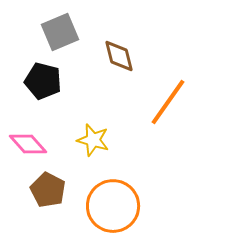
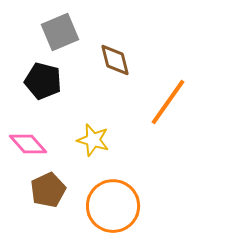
brown diamond: moved 4 px left, 4 px down
brown pentagon: rotated 20 degrees clockwise
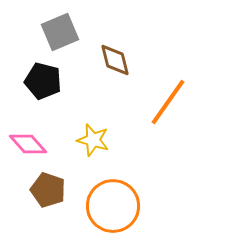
brown pentagon: rotated 28 degrees counterclockwise
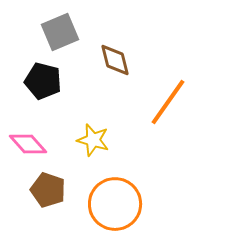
orange circle: moved 2 px right, 2 px up
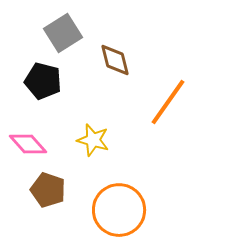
gray square: moved 3 px right, 1 px down; rotated 9 degrees counterclockwise
orange circle: moved 4 px right, 6 px down
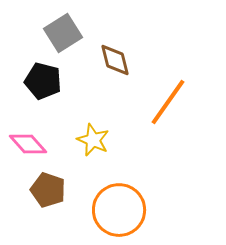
yellow star: rotated 8 degrees clockwise
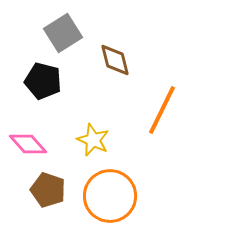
orange line: moved 6 px left, 8 px down; rotated 9 degrees counterclockwise
orange circle: moved 9 px left, 14 px up
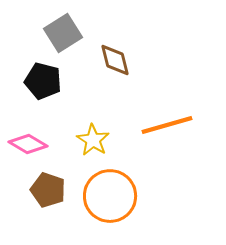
orange line: moved 5 px right, 15 px down; rotated 48 degrees clockwise
yellow star: rotated 8 degrees clockwise
pink diamond: rotated 18 degrees counterclockwise
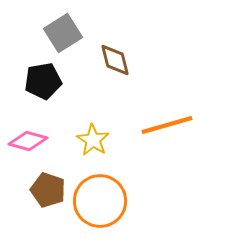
black pentagon: rotated 24 degrees counterclockwise
pink diamond: moved 3 px up; rotated 15 degrees counterclockwise
orange circle: moved 10 px left, 5 px down
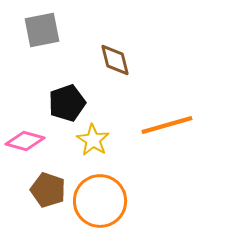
gray square: moved 21 px left, 3 px up; rotated 21 degrees clockwise
black pentagon: moved 24 px right, 22 px down; rotated 9 degrees counterclockwise
pink diamond: moved 3 px left
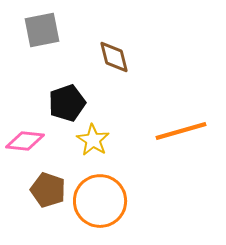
brown diamond: moved 1 px left, 3 px up
orange line: moved 14 px right, 6 px down
pink diamond: rotated 9 degrees counterclockwise
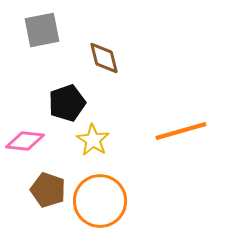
brown diamond: moved 10 px left, 1 px down
